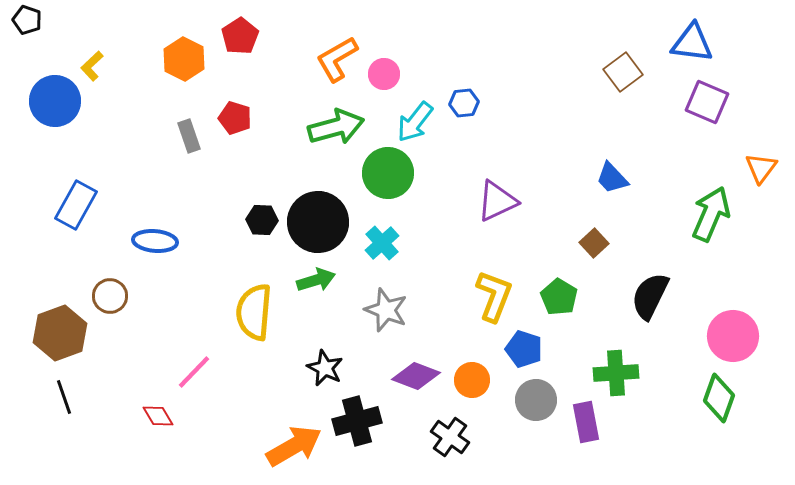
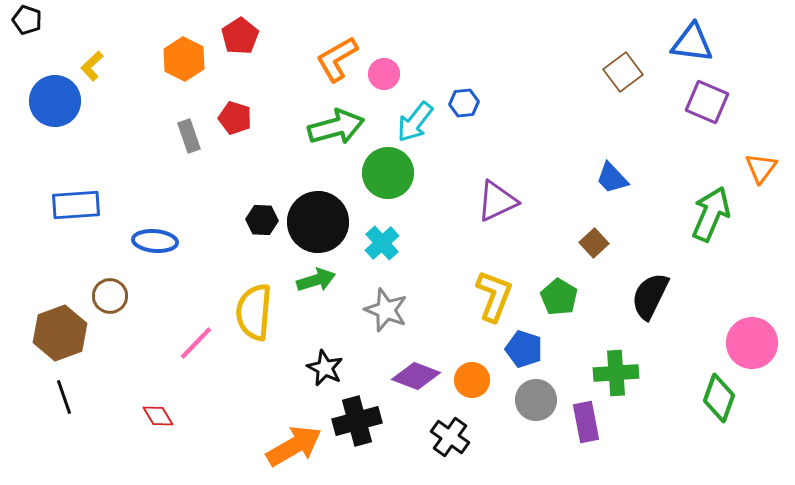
blue rectangle at (76, 205): rotated 57 degrees clockwise
pink circle at (733, 336): moved 19 px right, 7 px down
pink line at (194, 372): moved 2 px right, 29 px up
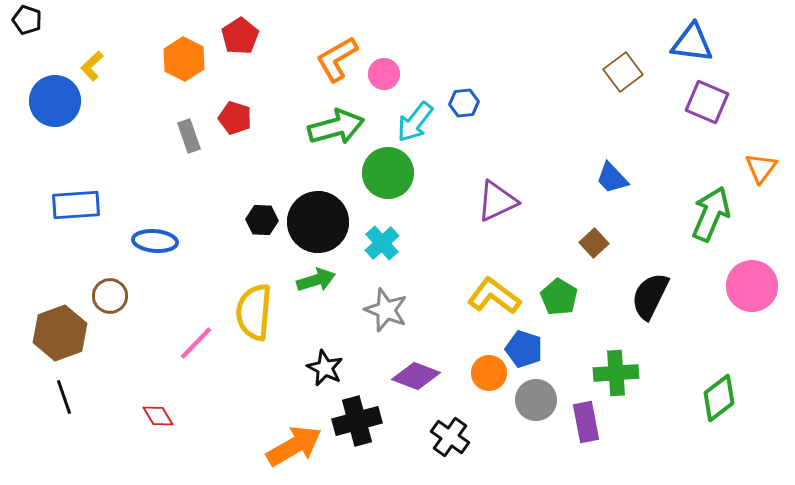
yellow L-shape at (494, 296): rotated 74 degrees counterclockwise
pink circle at (752, 343): moved 57 px up
orange circle at (472, 380): moved 17 px right, 7 px up
green diamond at (719, 398): rotated 33 degrees clockwise
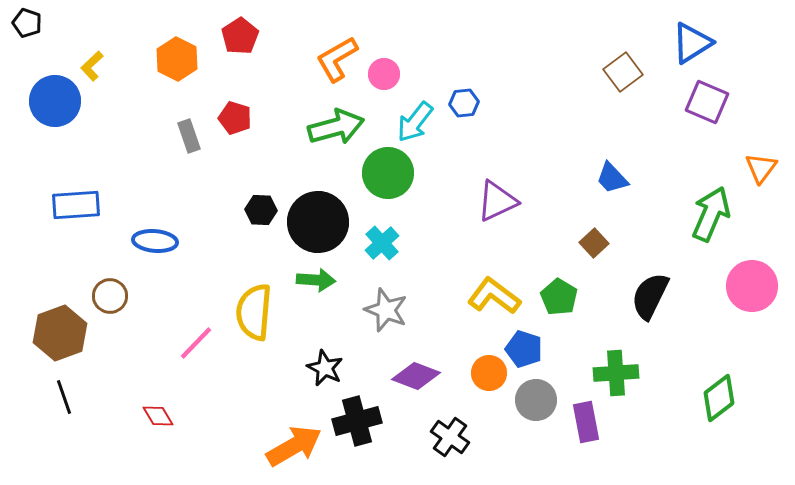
black pentagon at (27, 20): moved 3 px down
blue triangle at (692, 43): rotated 39 degrees counterclockwise
orange hexagon at (184, 59): moved 7 px left
black hexagon at (262, 220): moved 1 px left, 10 px up
green arrow at (316, 280): rotated 21 degrees clockwise
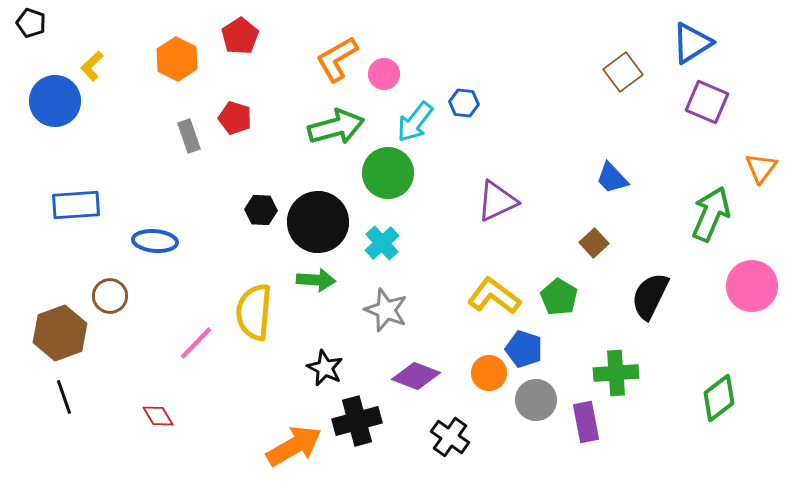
black pentagon at (27, 23): moved 4 px right
blue hexagon at (464, 103): rotated 12 degrees clockwise
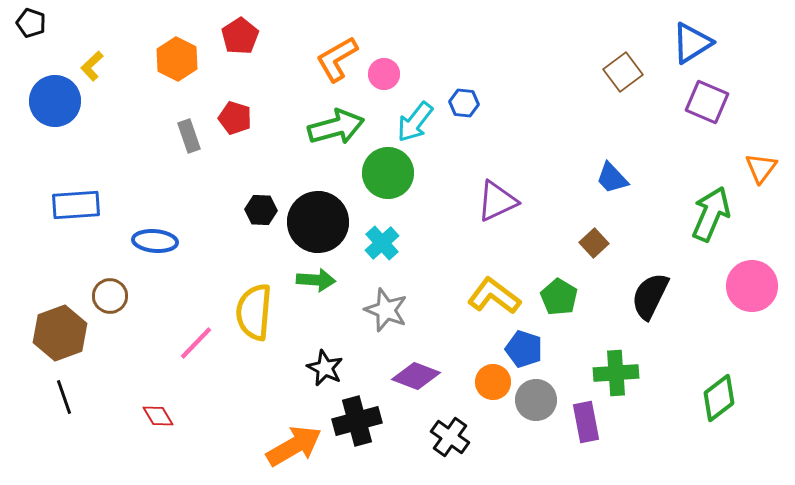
orange circle at (489, 373): moved 4 px right, 9 px down
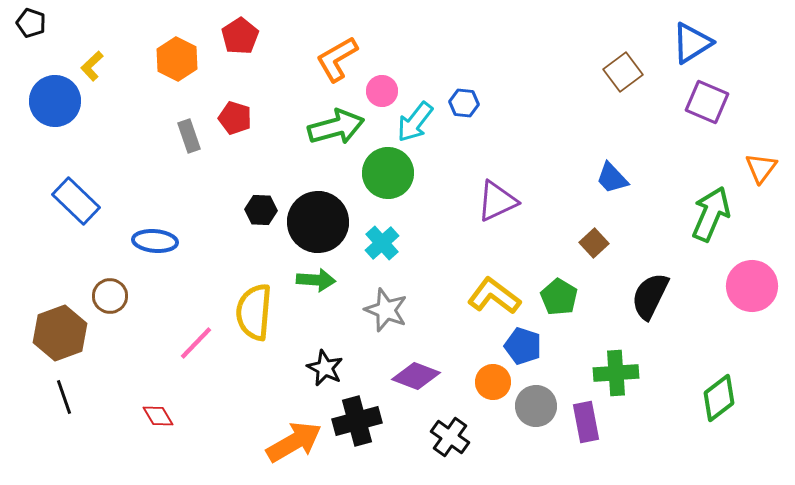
pink circle at (384, 74): moved 2 px left, 17 px down
blue rectangle at (76, 205): moved 4 px up; rotated 48 degrees clockwise
blue pentagon at (524, 349): moved 1 px left, 3 px up
gray circle at (536, 400): moved 6 px down
orange arrow at (294, 446): moved 4 px up
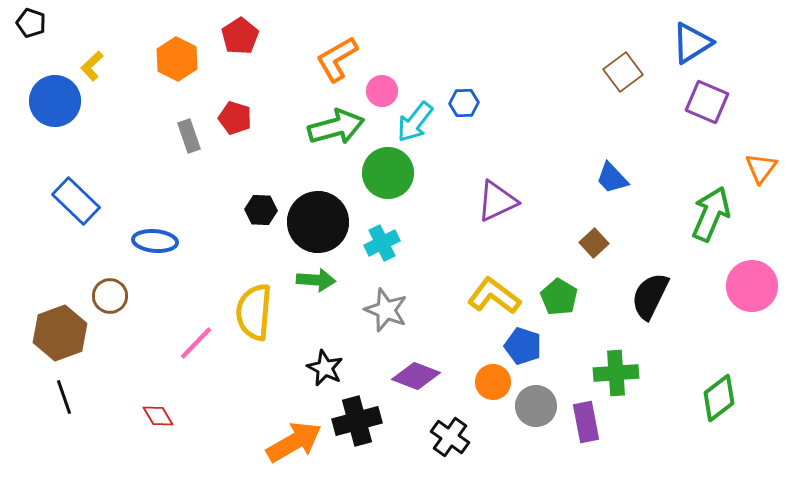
blue hexagon at (464, 103): rotated 8 degrees counterclockwise
cyan cross at (382, 243): rotated 16 degrees clockwise
